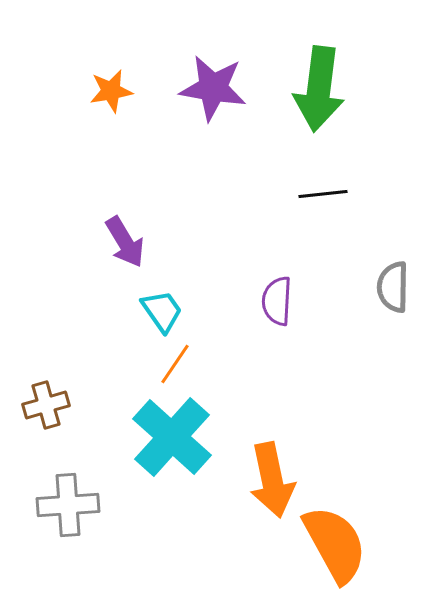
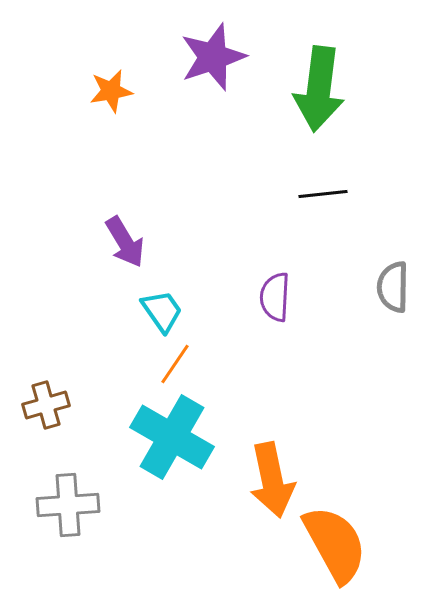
purple star: moved 31 px up; rotated 28 degrees counterclockwise
purple semicircle: moved 2 px left, 4 px up
cyan cross: rotated 12 degrees counterclockwise
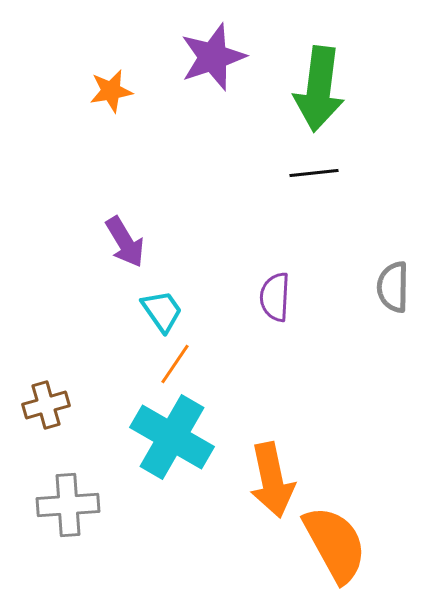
black line: moved 9 px left, 21 px up
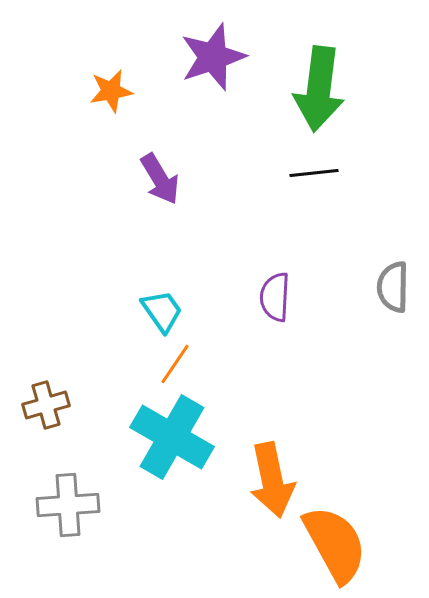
purple arrow: moved 35 px right, 63 px up
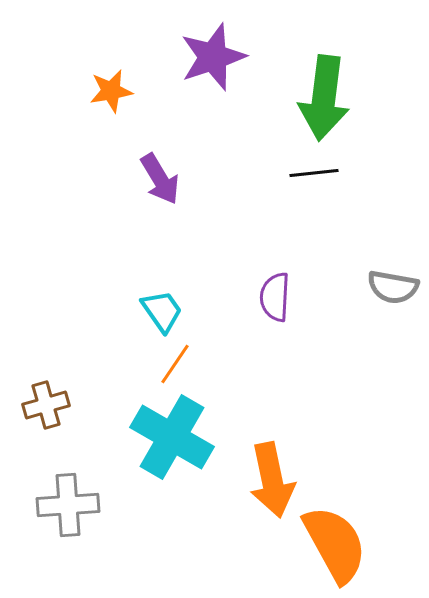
green arrow: moved 5 px right, 9 px down
gray semicircle: rotated 81 degrees counterclockwise
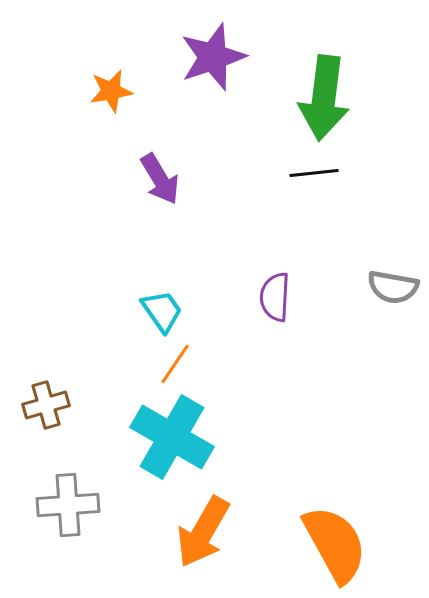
orange arrow: moved 69 px left, 52 px down; rotated 42 degrees clockwise
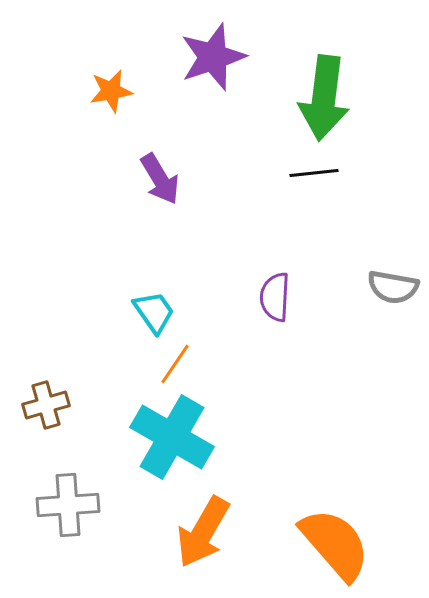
cyan trapezoid: moved 8 px left, 1 px down
orange semicircle: rotated 12 degrees counterclockwise
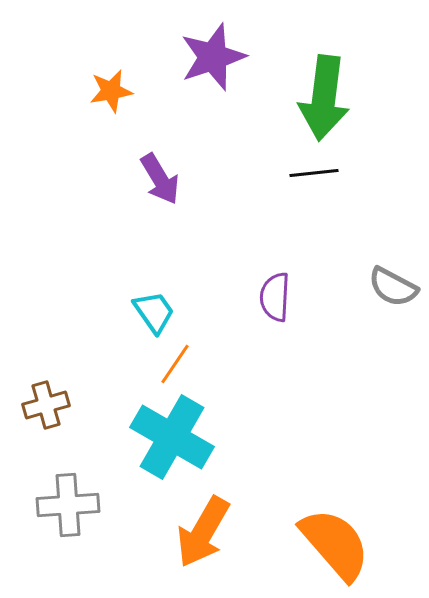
gray semicircle: rotated 18 degrees clockwise
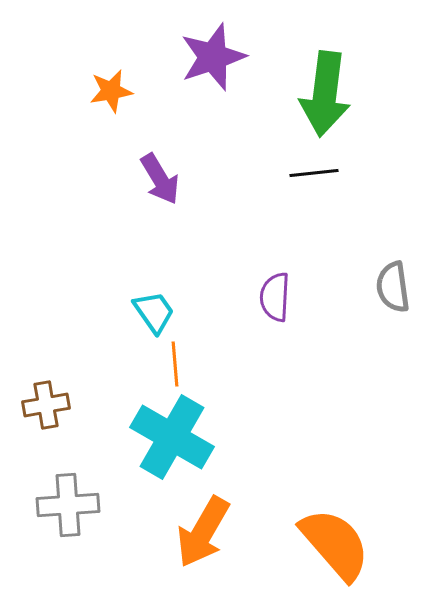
green arrow: moved 1 px right, 4 px up
gray semicircle: rotated 54 degrees clockwise
orange line: rotated 39 degrees counterclockwise
brown cross: rotated 6 degrees clockwise
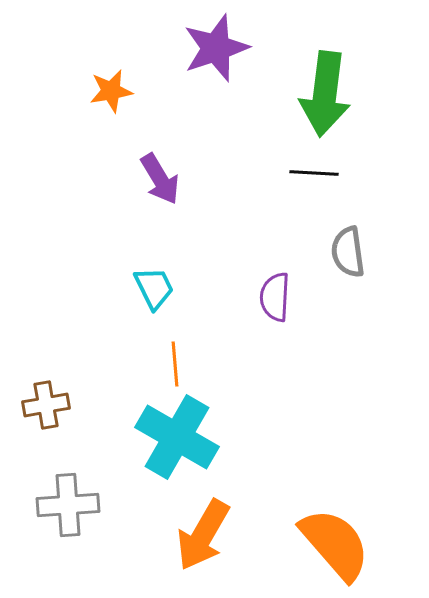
purple star: moved 3 px right, 9 px up
black line: rotated 9 degrees clockwise
gray semicircle: moved 45 px left, 35 px up
cyan trapezoid: moved 24 px up; rotated 9 degrees clockwise
cyan cross: moved 5 px right
orange arrow: moved 3 px down
